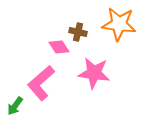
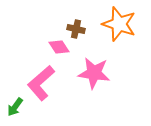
orange star: rotated 12 degrees clockwise
brown cross: moved 2 px left, 3 px up
green arrow: moved 1 px down
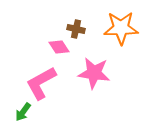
orange star: moved 2 px right, 4 px down; rotated 20 degrees counterclockwise
pink L-shape: rotated 12 degrees clockwise
green arrow: moved 8 px right, 5 px down
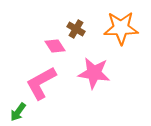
brown cross: rotated 18 degrees clockwise
pink diamond: moved 4 px left, 1 px up
green arrow: moved 5 px left
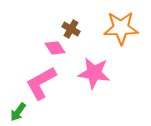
brown cross: moved 5 px left
pink diamond: moved 2 px down
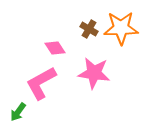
brown cross: moved 18 px right
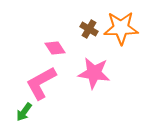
green arrow: moved 6 px right
